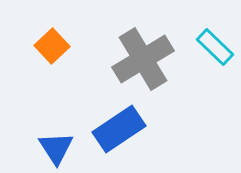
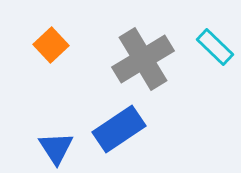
orange square: moved 1 px left, 1 px up
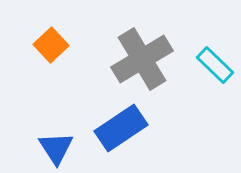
cyan rectangle: moved 18 px down
gray cross: moved 1 px left
blue rectangle: moved 2 px right, 1 px up
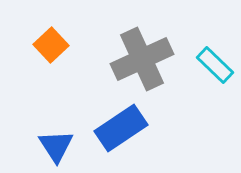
gray cross: rotated 6 degrees clockwise
blue triangle: moved 2 px up
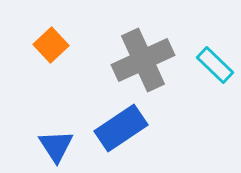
gray cross: moved 1 px right, 1 px down
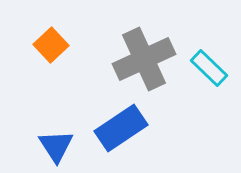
gray cross: moved 1 px right, 1 px up
cyan rectangle: moved 6 px left, 3 px down
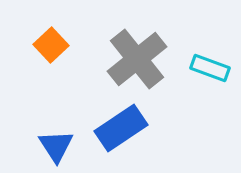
gray cross: moved 7 px left; rotated 14 degrees counterclockwise
cyan rectangle: moved 1 px right; rotated 24 degrees counterclockwise
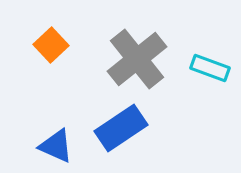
blue triangle: rotated 33 degrees counterclockwise
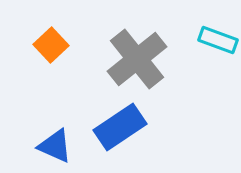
cyan rectangle: moved 8 px right, 28 px up
blue rectangle: moved 1 px left, 1 px up
blue triangle: moved 1 px left
